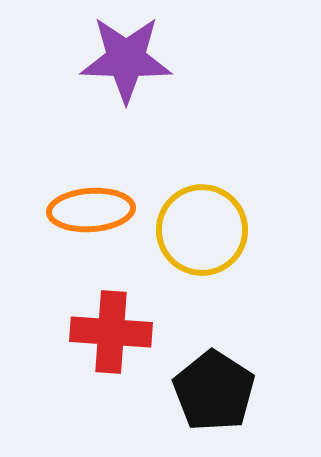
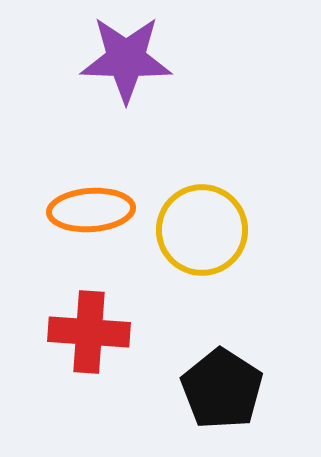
red cross: moved 22 px left
black pentagon: moved 8 px right, 2 px up
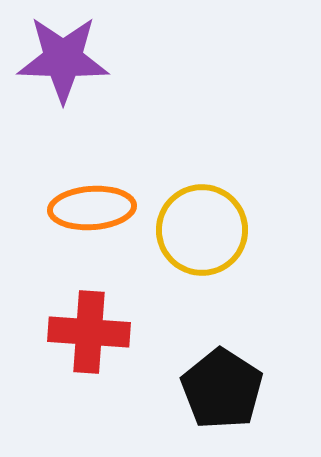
purple star: moved 63 px left
orange ellipse: moved 1 px right, 2 px up
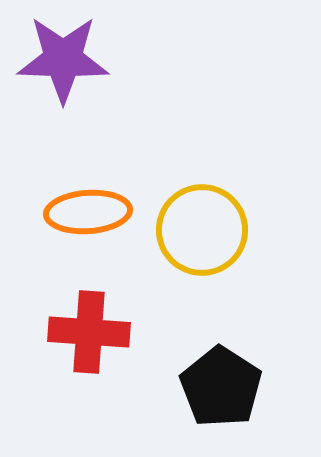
orange ellipse: moved 4 px left, 4 px down
black pentagon: moved 1 px left, 2 px up
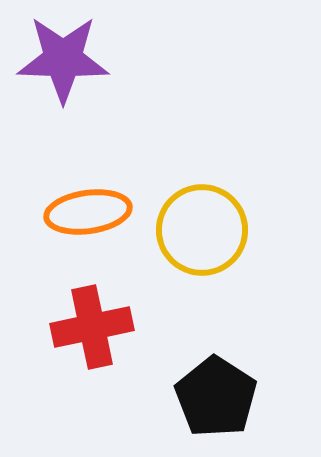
orange ellipse: rotated 4 degrees counterclockwise
red cross: moved 3 px right, 5 px up; rotated 16 degrees counterclockwise
black pentagon: moved 5 px left, 10 px down
